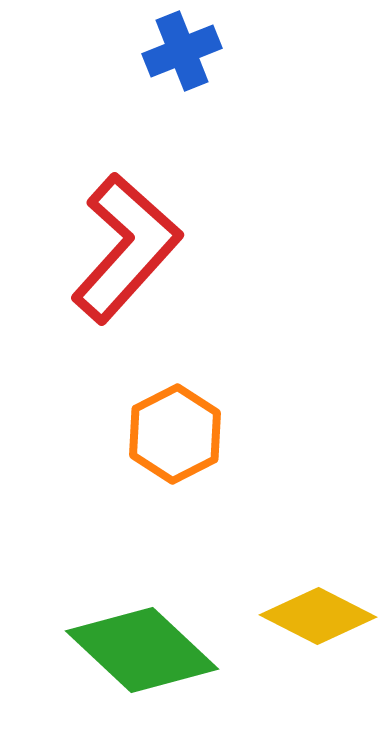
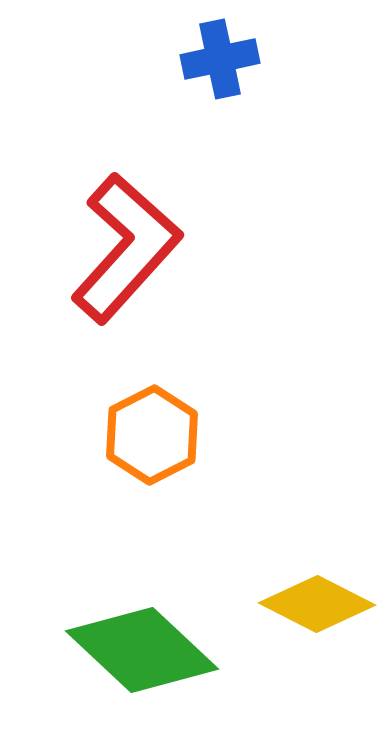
blue cross: moved 38 px right, 8 px down; rotated 10 degrees clockwise
orange hexagon: moved 23 px left, 1 px down
yellow diamond: moved 1 px left, 12 px up
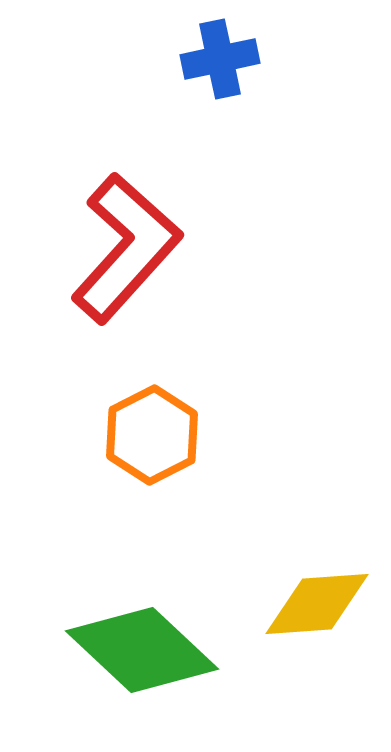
yellow diamond: rotated 31 degrees counterclockwise
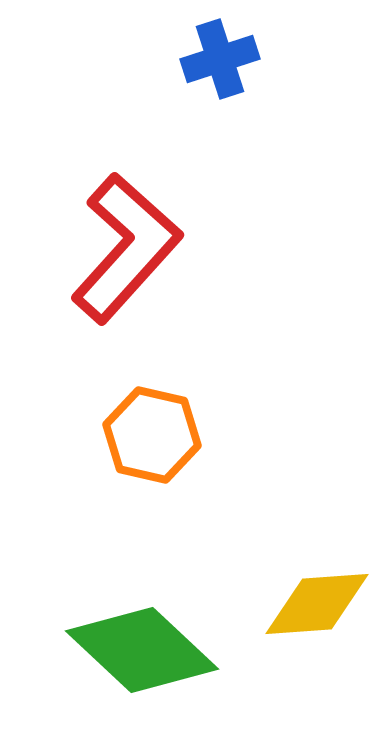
blue cross: rotated 6 degrees counterclockwise
orange hexagon: rotated 20 degrees counterclockwise
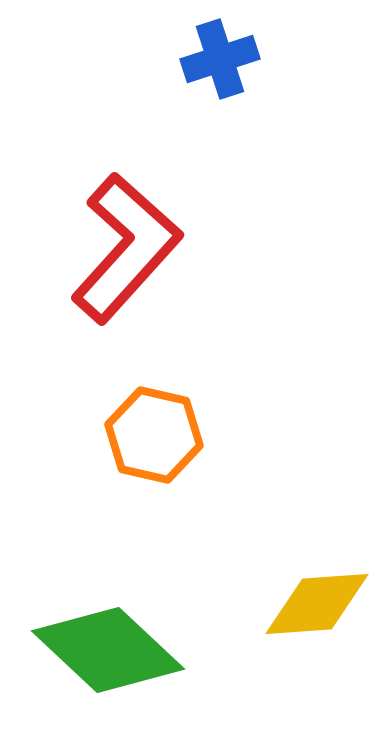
orange hexagon: moved 2 px right
green diamond: moved 34 px left
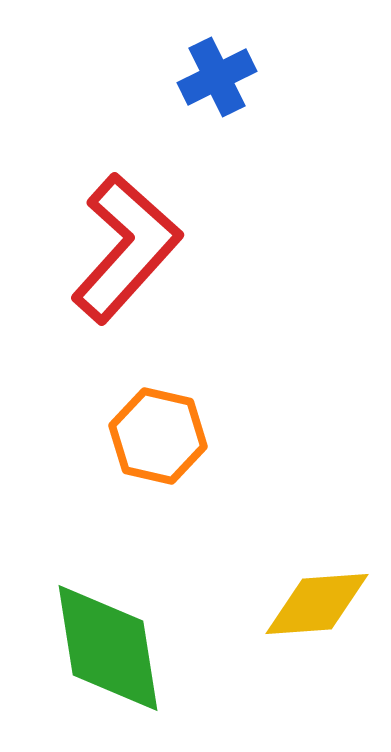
blue cross: moved 3 px left, 18 px down; rotated 8 degrees counterclockwise
orange hexagon: moved 4 px right, 1 px down
green diamond: moved 2 px up; rotated 38 degrees clockwise
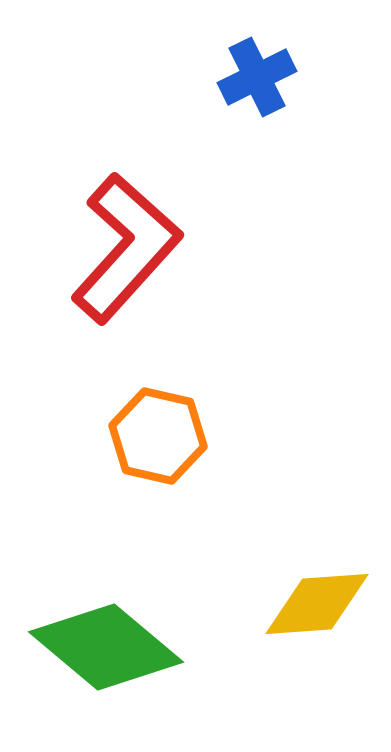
blue cross: moved 40 px right
green diamond: moved 2 px left, 1 px up; rotated 41 degrees counterclockwise
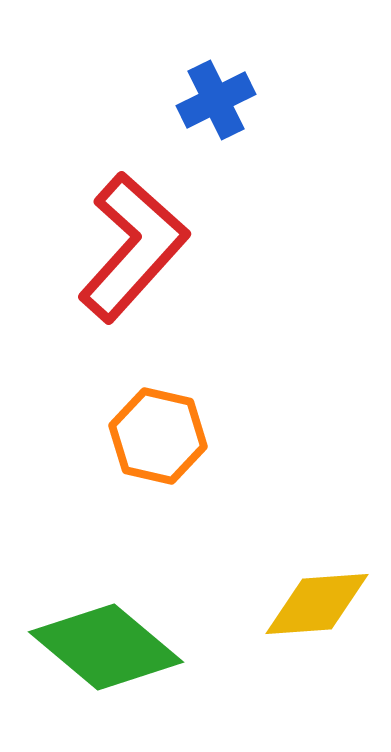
blue cross: moved 41 px left, 23 px down
red L-shape: moved 7 px right, 1 px up
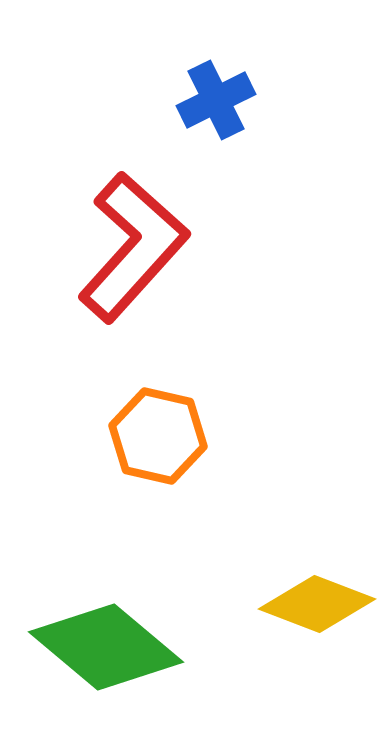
yellow diamond: rotated 25 degrees clockwise
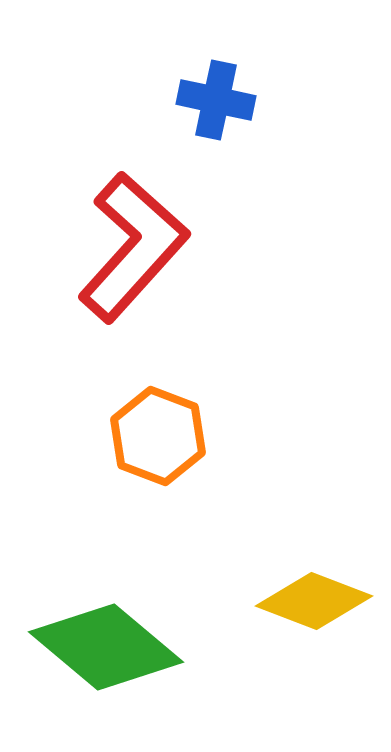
blue cross: rotated 38 degrees clockwise
orange hexagon: rotated 8 degrees clockwise
yellow diamond: moved 3 px left, 3 px up
